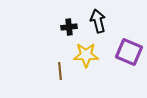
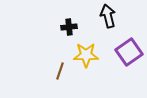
black arrow: moved 10 px right, 5 px up
purple square: rotated 32 degrees clockwise
brown line: rotated 24 degrees clockwise
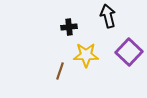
purple square: rotated 12 degrees counterclockwise
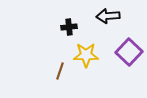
black arrow: rotated 80 degrees counterclockwise
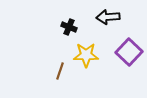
black arrow: moved 1 px down
black cross: rotated 28 degrees clockwise
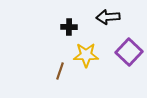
black cross: rotated 21 degrees counterclockwise
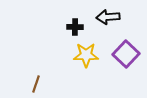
black cross: moved 6 px right
purple square: moved 3 px left, 2 px down
brown line: moved 24 px left, 13 px down
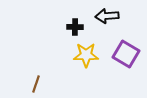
black arrow: moved 1 px left, 1 px up
purple square: rotated 12 degrees counterclockwise
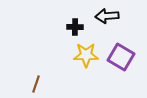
purple square: moved 5 px left, 3 px down
